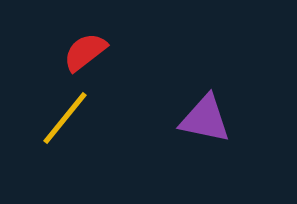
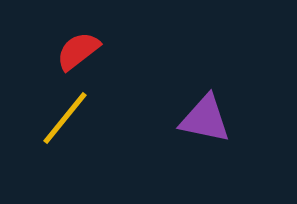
red semicircle: moved 7 px left, 1 px up
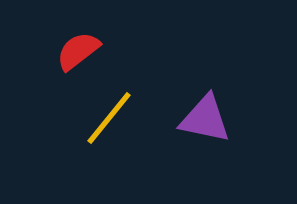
yellow line: moved 44 px right
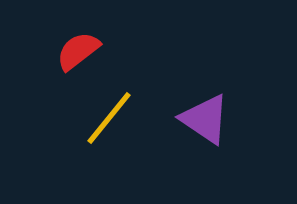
purple triangle: rotated 22 degrees clockwise
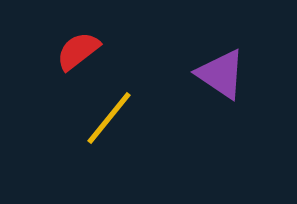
purple triangle: moved 16 px right, 45 px up
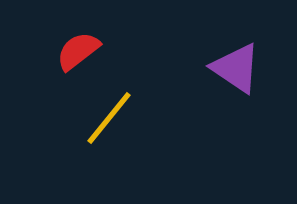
purple triangle: moved 15 px right, 6 px up
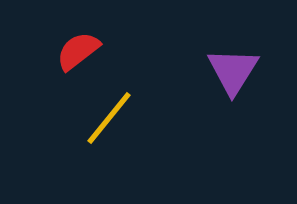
purple triangle: moved 3 px left, 3 px down; rotated 28 degrees clockwise
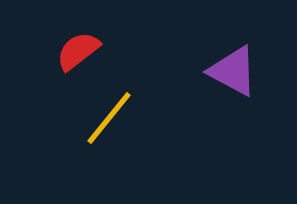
purple triangle: rotated 34 degrees counterclockwise
